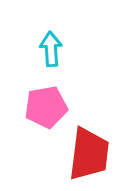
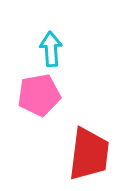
pink pentagon: moved 7 px left, 12 px up
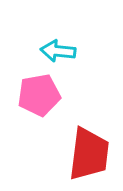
cyan arrow: moved 7 px right, 2 px down; rotated 80 degrees counterclockwise
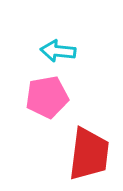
pink pentagon: moved 8 px right, 2 px down
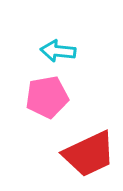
red trapezoid: rotated 58 degrees clockwise
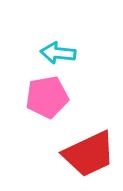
cyan arrow: moved 2 px down
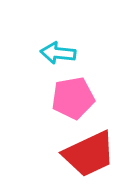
pink pentagon: moved 26 px right, 1 px down
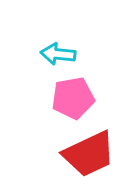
cyan arrow: moved 1 px down
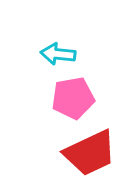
red trapezoid: moved 1 px right, 1 px up
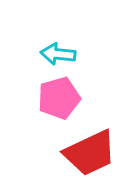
pink pentagon: moved 14 px left; rotated 6 degrees counterclockwise
